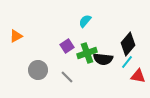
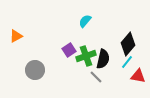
purple square: moved 2 px right, 4 px down
green cross: moved 1 px left, 3 px down
black semicircle: rotated 84 degrees counterclockwise
gray circle: moved 3 px left
gray line: moved 29 px right
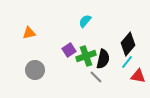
orange triangle: moved 13 px right, 3 px up; rotated 16 degrees clockwise
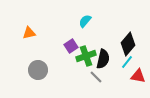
purple square: moved 2 px right, 4 px up
gray circle: moved 3 px right
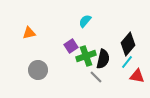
red triangle: moved 1 px left
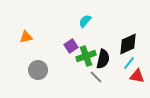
orange triangle: moved 3 px left, 4 px down
black diamond: rotated 25 degrees clockwise
cyan line: moved 2 px right, 1 px down
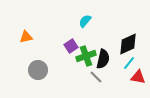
red triangle: moved 1 px right, 1 px down
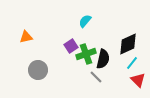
green cross: moved 2 px up
cyan line: moved 3 px right
red triangle: moved 3 px down; rotated 35 degrees clockwise
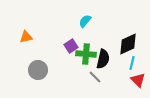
green cross: rotated 24 degrees clockwise
cyan line: rotated 24 degrees counterclockwise
gray line: moved 1 px left
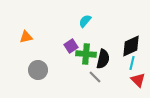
black diamond: moved 3 px right, 2 px down
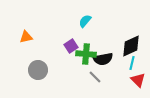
black semicircle: rotated 66 degrees clockwise
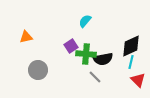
cyan line: moved 1 px left, 1 px up
